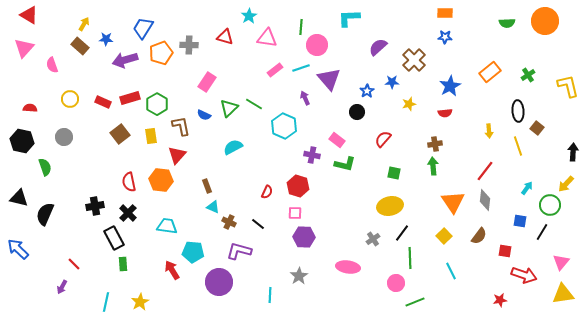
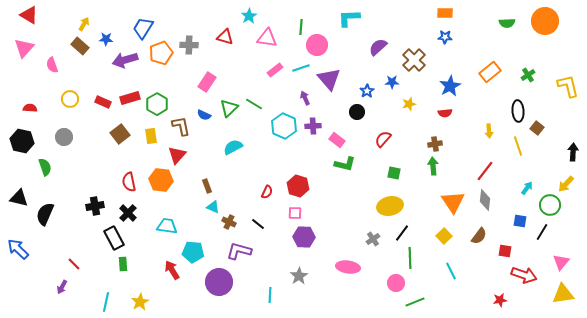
purple cross at (312, 155): moved 1 px right, 29 px up; rotated 14 degrees counterclockwise
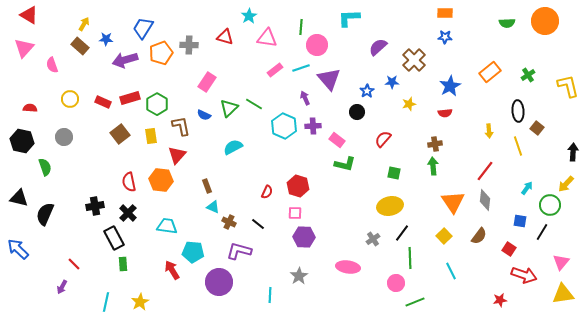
red square at (505, 251): moved 4 px right, 2 px up; rotated 24 degrees clockwise
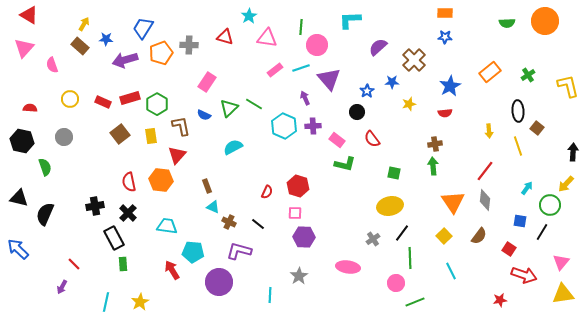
cyan L-shape at (349, 18): moved 1 px right, 2 px down
red semicircle at (383, 139): moved 11 px left; rotated 78 degrees counterclockwise
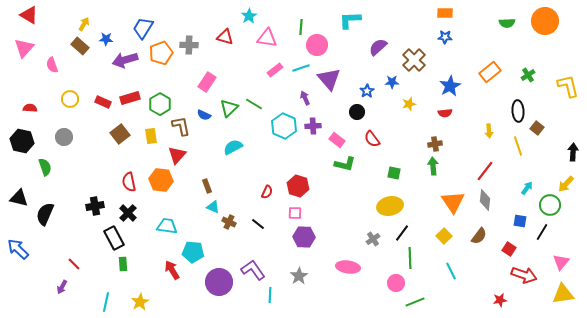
green hexagon at (157, 104): moved 3 px right
purple L-shape at (239, 251): moved 14 px right, 19 px down; rotated 40 degrees clockwise
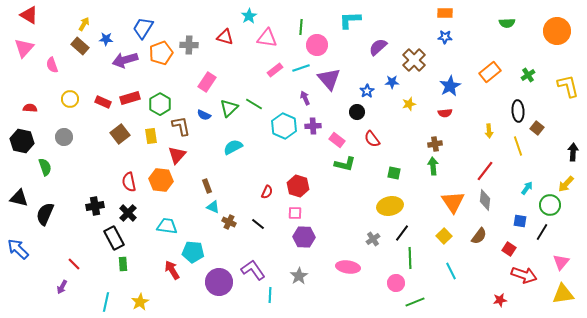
orange circle at (545, 21): moved 12 px right, 10 px down
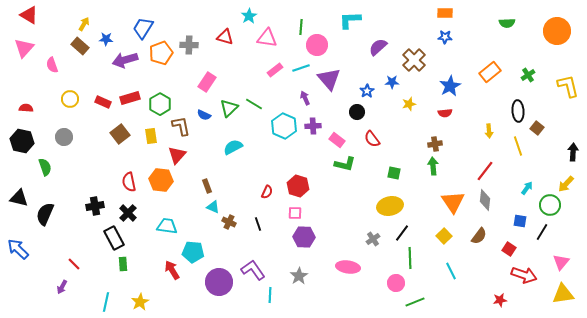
red semicircle at (30, 108): moved 4 px left
black line at (258, 224): rotated 32 degrees clockwise
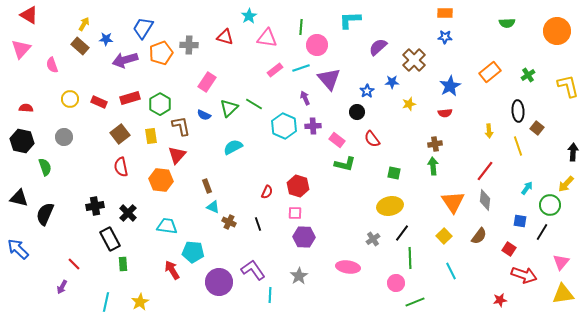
pink triangle at (24, 48): moved 3 px left, 1 px down
red rectangle at (103, 102): moved 4 px left
red semicircle at (129, 182): moved 8 px left, 15 px up
black rectangle at (114, 238): moved 4 px left, 1 px down
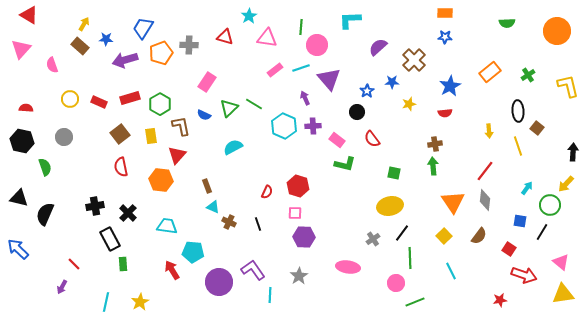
pink triangle at (561, 262): rotated 30 degrees counterclockwise
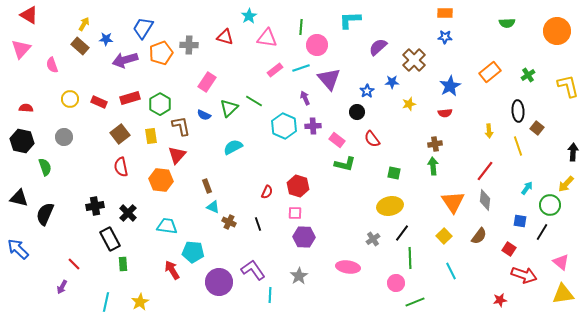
green line at (254, 104): moved 3 px up
